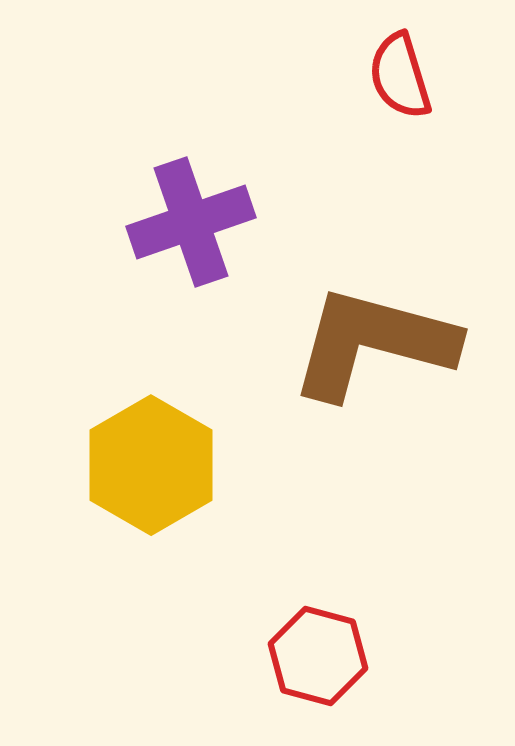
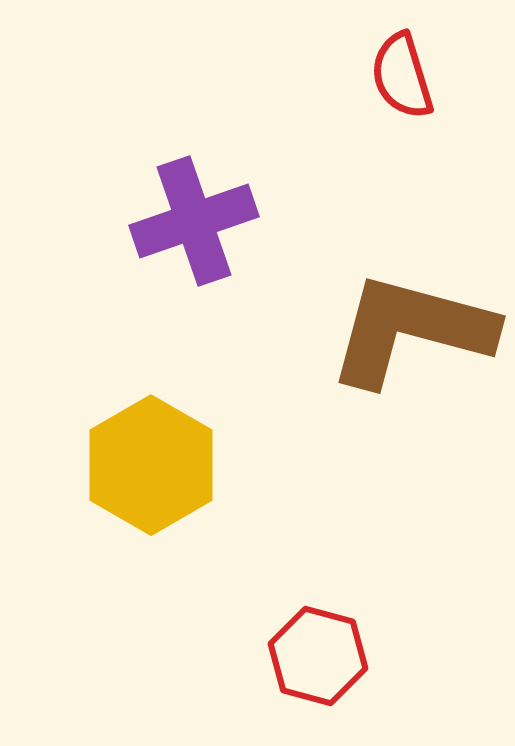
red semicircle: moved 2 px right
purple cross: moved 3 px right, 1 px up
brown L-shape: moved 38 px right, 13 px up
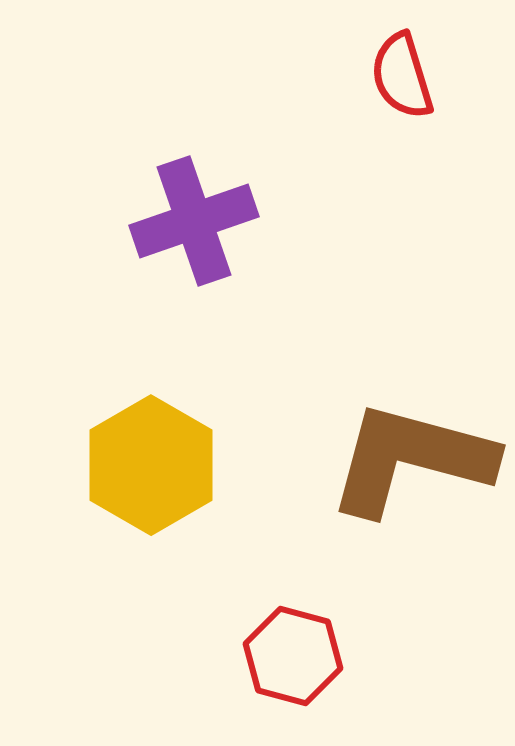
brown L-shape: moved 129 px down
red hexagon: moved 25 px left
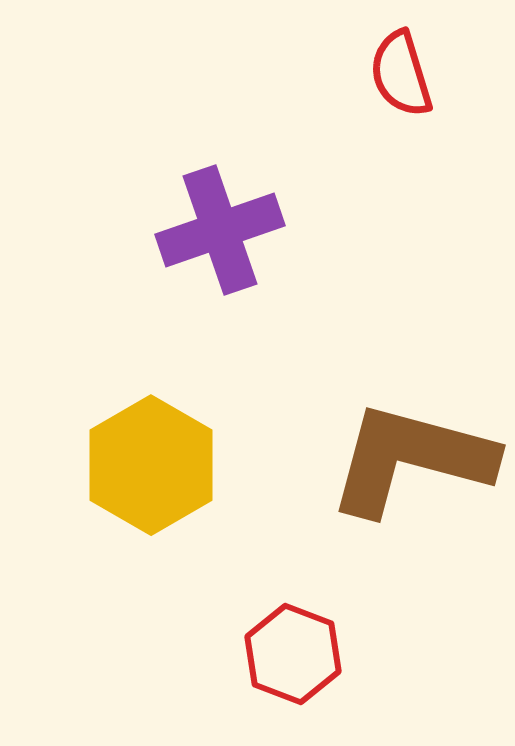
red semicircle: moved 1 px left, 2 px up
purple cross: moved 26 px right, 9 px down
red hexagon: moved 2 px up; rotated 6 degrees clockwise
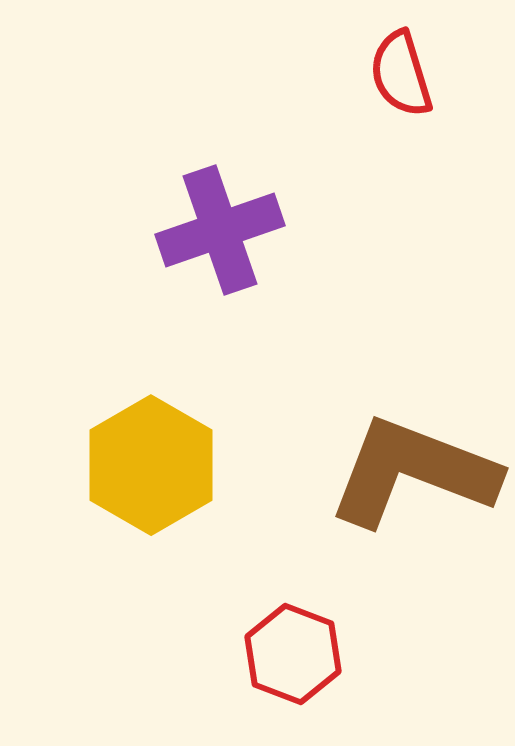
brown L-shape: moved 2 px right, 13 px down; rotated 6 degrees clockwise
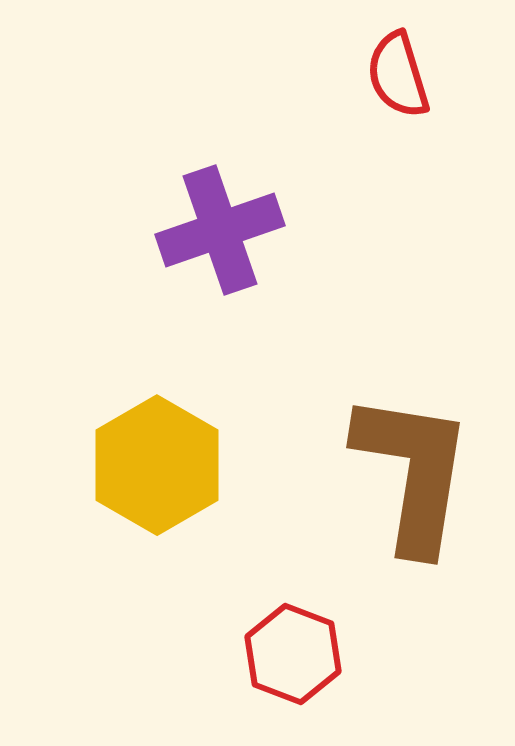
red semicircle: moved 3 px left, 1 px down
yellow hexagon: moved 6 px right
brown L-shape: rotated 78 degrees clockwise
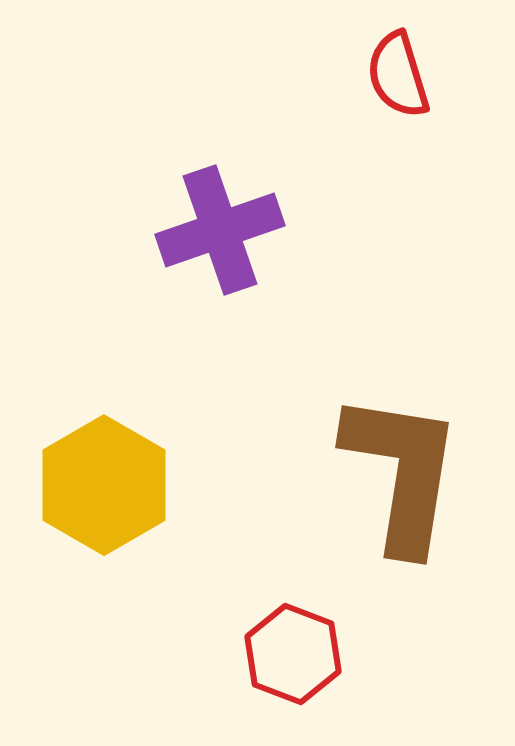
yellow hexagon: moved 53 px left, 20 px down
brown L-shape: moved 11 px left
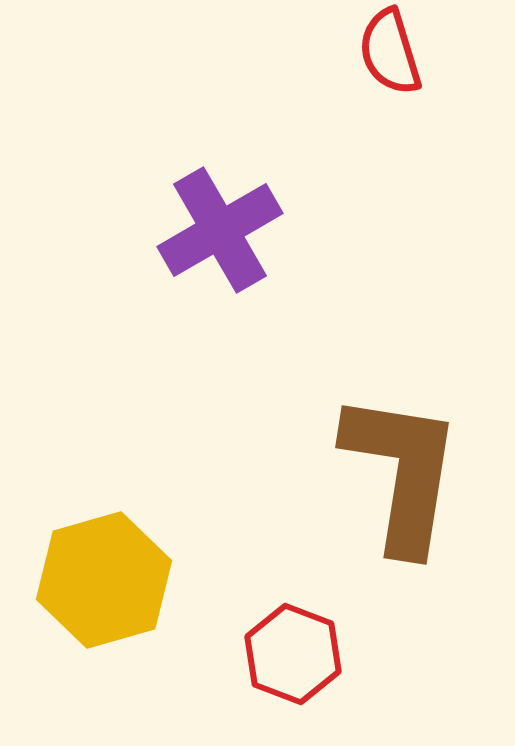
red semicircle: moved 8 px left, 23 px up
purple cross: rotated 11 degrees counterclockwise
yellow hexagon: moved 95 px down; rotated 14 degrees clockwise
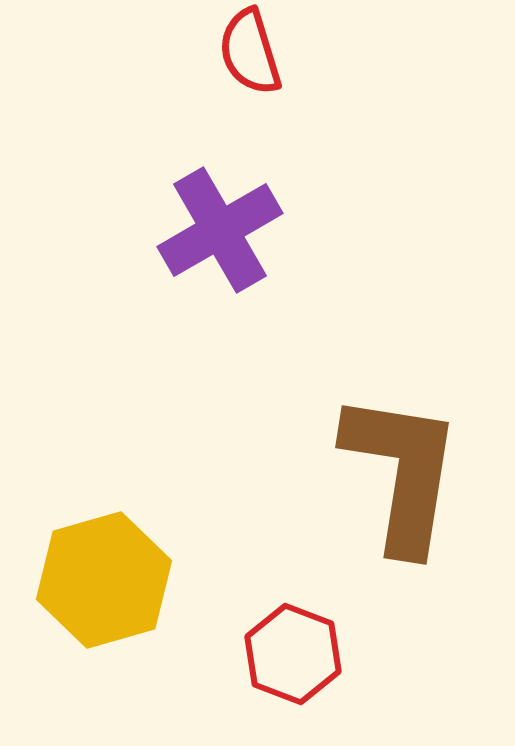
red semicircle: moved 140 px left
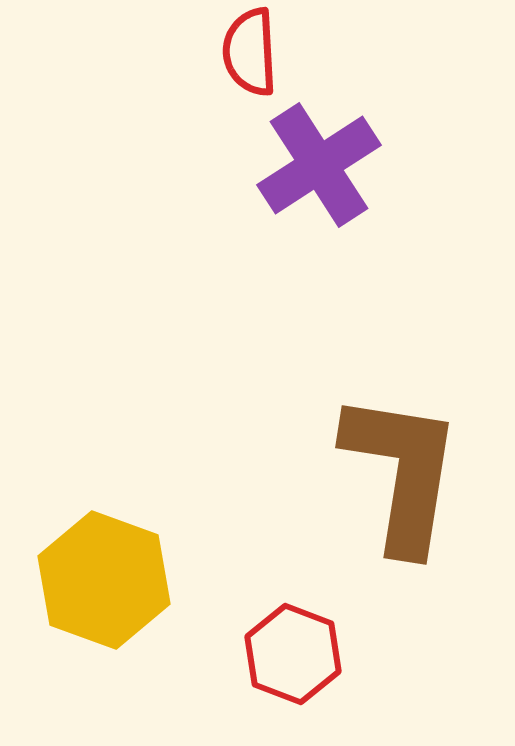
red semicircle: rotated 14 degrees clockwise
purple cross: moved 99 px right, 65 px up; rotated 3 degrees counterclockwise
yellow hexagon: rotated 24 degrees counterclockwise
